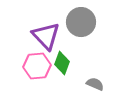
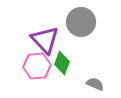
purple triangle: moved 1 px left, 4 px down
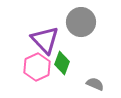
pink hexagon: moved 1 px down; rotated 20 degrees counterclockwise
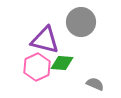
purple triangle: rotated 32 degrees counterclockwise
green diamond: rotated 75 degrees clockwise
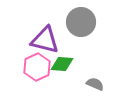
green diamond: moved 1 px down
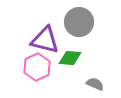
gray circle: moved 2 px left
green diamond: moved 8 px right, 6 px up
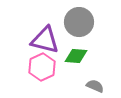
green diamond: moved 6 px right, 2 px up
pink hexagon: moved 5 px right
gray semicircle: moved 2 px down
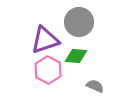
purple triangle: rotated 32 degrees counterclockwise
pink hexagon: moved 6 px right, 3 px down; rotated 8 degrees counterclockwise
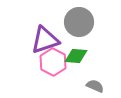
pink hexagon: moved 5 px right, 8 px up
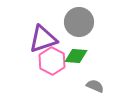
purple triangle: moved 2 px left, 1 px up
pink hexagon: moved 1 px left, 1 px up
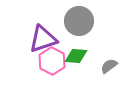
gray circle: moved 1 px up
gray semicircle: moved 14 px right, 20 px up; rotated 60 degrees counterclockwise
